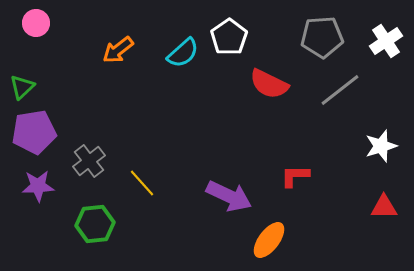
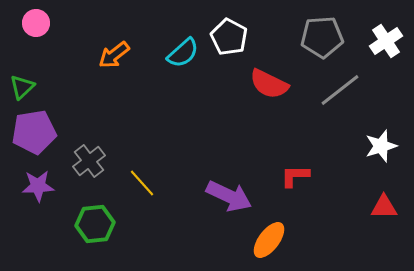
white pentagon: rotated 9 degrees counterclockwise
orange arrow: moved 4 px left, 5 px down
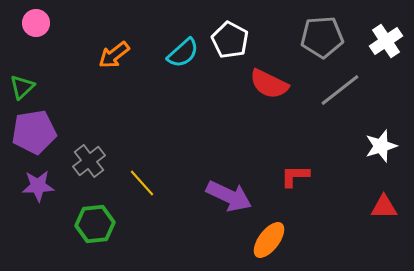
white pentagon: moved 1 px right, 3 px down
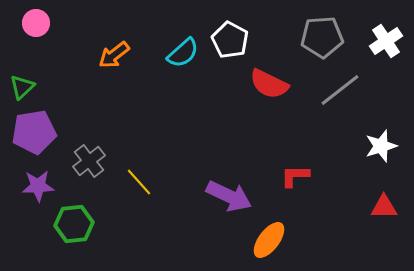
yellow line: moved 3 px left, 1 px up
green hexagon: moved 21 px left
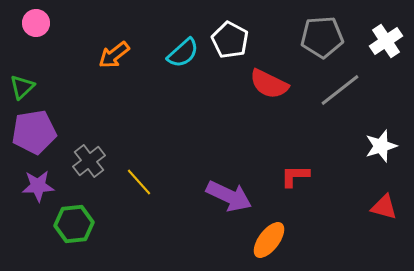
red triangle: rotated 16 degrees clockwise
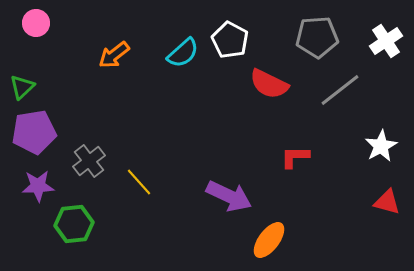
gray pentagon: moved 5 px left
white star: rotated 12 degrees counterclockwise
red L-shape: moved 19 px up
red triangle: moved 3 px right, 5 px up
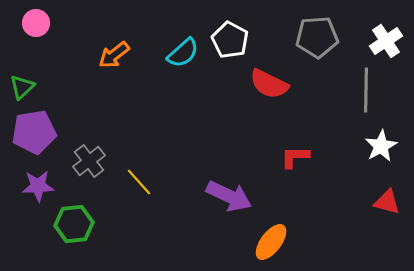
gray line: moved 26 px right; rotated 51 degrees counterclockwise
orange ellipse: moved 2 px right, 2 px down
